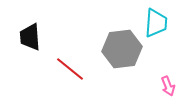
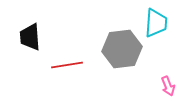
red line: moved 3 px left, 4 px up; rotated 48 degrees counterclockwise
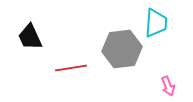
black trapezoid: rotated 20 degrees counterclockwise
red line: moved 4 px right, 3 px down
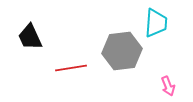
gray hexagon: moved 2 px down
